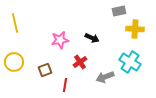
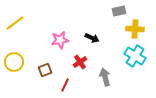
yellow line: rotated 66 degrees clockwise
cyan cross: moved 5 px right, 6 px up
gray arrow: rotated 96 degrees clockwise
red line: rotated 16 degrees clockwise
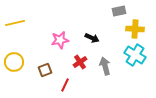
yellow line: rotated 24 degrees clockwise
cyan cross: moved 1 px up
gray arrow: moved 11 px up
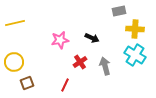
brown square: moved 18 px left, 13 px down
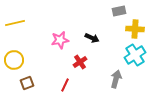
cyan cross: rotated 25 degrees clockwise
yellow circle: moved 2 px up
gray arrow: moved 11 px right, 13 px down; rotated 30 degrees clockwise
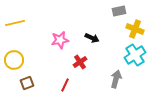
yellow cross: rotated 18 degrees clockwise
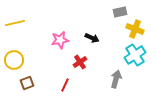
gray rectangle: moved 1 px right, 1 px down
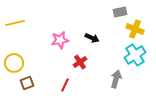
yellow circle: moved 3 px down
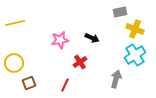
brown square: moved 2 px right
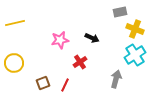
brown square: moved 14 px right
